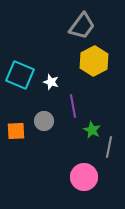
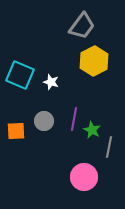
purple line: moved 1 px right, 13 px down; rotated 20 degrees clockwise
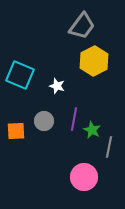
white star: moved 6 px right, 4 px down
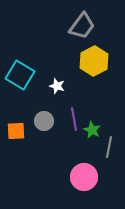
cyan square: rotated 8 degrees clockwise
purple line: rotated 20 degrees counterclockwise
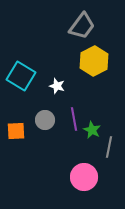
cyan square: moved 1 px right, 1 px down
gray circle: moved 1 px right, 1 px up
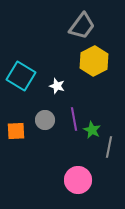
pink circle: moved 6 px left, 3 px down
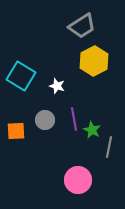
gray trapezoid: rotated 20 degrees clockwise
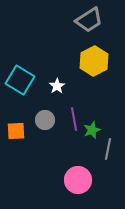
gray trapezoid: moved 7 px right, 6 px up
cyan square: moved 1 px left, 4 px down
white star: rotated 21 degrees clockwise
green star: rotated 24 degrees clockwise
gray line: moved 1 px left, 2 px down
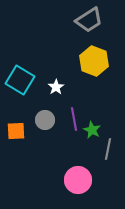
yellow hexagon: rotated 12 degrees counterclockwise
white star: moved 1 px left, 1 px down
green star: rotated 24 degrees counterclockwise
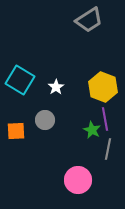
yellow hexagon: moved 9 px right, 26 px down
purple line: moved 31 px right
